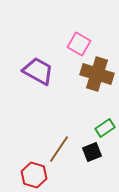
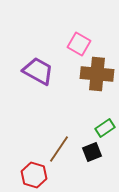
brown cross: rotated 12 degrees counterclockwise
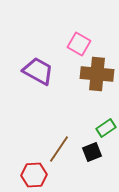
green rectangle: moved 1 px right
red hexagon: rotated 20 degrees counterclockwise
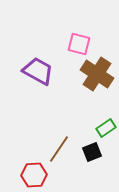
pink square: rotated 15 degrees counterclockwise
brown cross: rotated 28 degrees clockwise
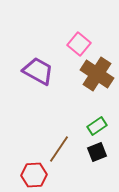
pink square: rotated 25 degrees clockwise
green rectangle: moved 9 px left, 2 px up
black square: moved 5 px right
